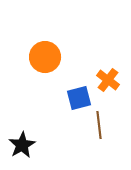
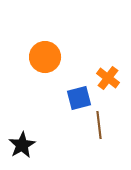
orange cross: moved 2 px up
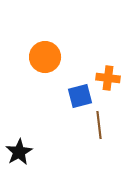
orange cross: rotated 30 degrees counterclockwise
blue square: moved 1 px right, 2 px up
black star: moved 3 px left, 7 px down
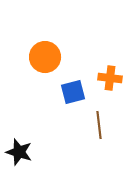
orange cross: moved 2 px right
blue square: moved 7 px left, 4 px up
black star: rotated 24 degrees counterclockwise
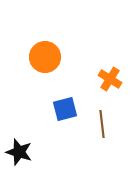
orange cross: moved 1 px down; rotated 25 degrees clockwise
blue square: moved 8 px left, 17 px down
brown line: moved 3 px right, 1 px up
